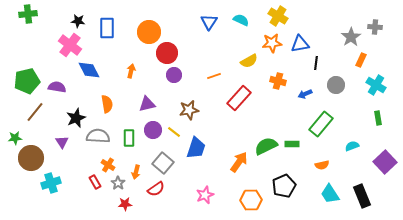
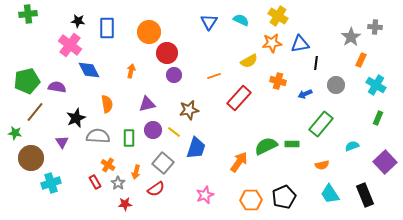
green rectangle at (378, 118): rotated 32 degrees clockwise
green star at (15, 138): moved 5 px up; rotated 16 degrees clockwise
black pentagon at (284, 186): moved 11 px down
black rectangle at (362, 196): moved 3 px right, 1 px up
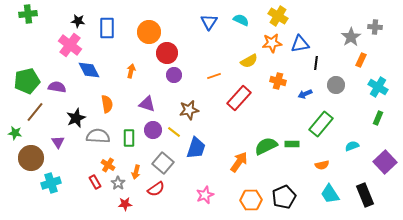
cyan cross at (376, 85): moved 2 px right, 2 px down
purple triangle at (147, 104): rotated 30 degrees clockwise
purple triangle at (62, 142): moved 4 px left
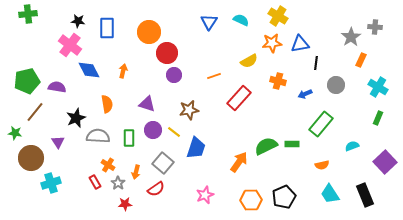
orange arrow at (131, 71): moved 8 px left
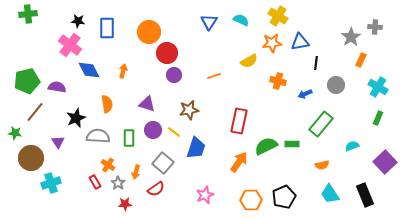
blue triangle at (300, 44): moved 2 px up
red rectangle at (239, 98): moved 23 px down; rotated 30 degrees counterclockwise
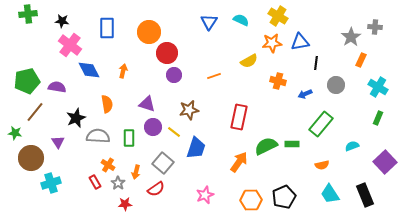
black star at (78, 21): moved 16 px left
red rectangle at (239, 121): moved 4 px up
purple circle at (153, 130): moved 3 px up
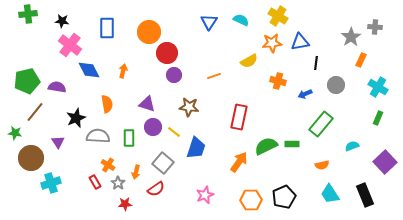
brown star at (189, 110): moved 3 px up; rotated 18 degrees clockwise
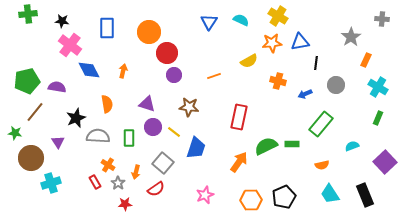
gray cross at (375, 27): moved 7 px right, 8 px up
orange rectangle at (361, 60): moved 5 px right
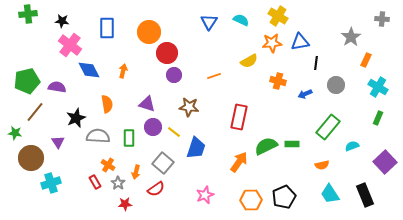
green rectangle at (321, 124): moved 7 px right, 3 px down
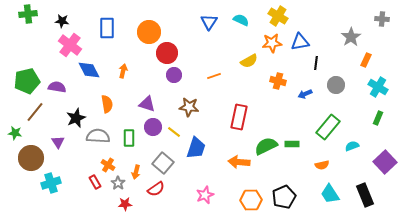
orange arrow at (239, 162): rotated 120 degrees counterclockwise
